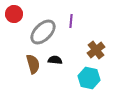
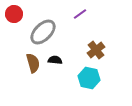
purple line: moved 9 px right, 7 px up; rotated 48 degrees clockwise
brown semicircle: moved 1 px up
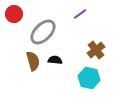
brown semicircle: moved 2 px up
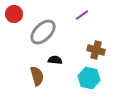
purple line: moved 2 px right, 1 px down
brown cross: rotated 36 degrees counterclockwise
brown semicircle: moved 4 px right, 15 px down
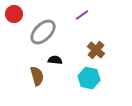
brown cross: rotated 24 degrees clockwise
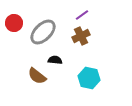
red circle: moved 9 px down
brown cross: moved 15 px left, 14 px up; rotated 24 degrees clockwise
brown semicircle: rotated 144 degrees clockwise
